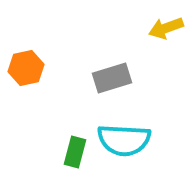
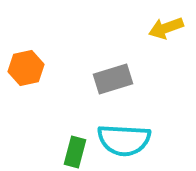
gray rectangle: moved 1 px right, 1 px down
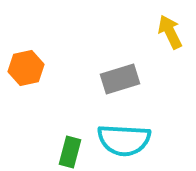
yellow arrow: moved 4 px right, 4 px down; rotated 84 degrees clockwise
gray rectangle: moved 7 px right
green rectangle: moved 5 px left
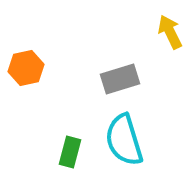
cyan semicircle: rotated 70 degrees clockwise
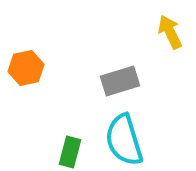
gray rectangle: moved 2 px down
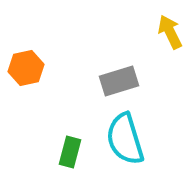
gray rectangle: moved 1 px left
cyan semicircle: moved 1 px right, 1 px up
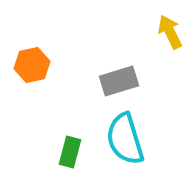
orange hexagon: moved 6 px right, 3 px up
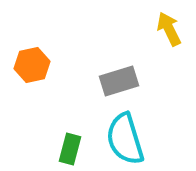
yellow arrow: moved 1 px left, 3 px up
green rectangle: moved 3 px up
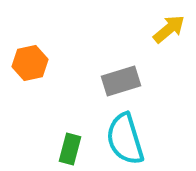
yellow arrow: rotated 76 degrees clockwise
orange hexagon: moved 2 px left, 2 px up
gray rectangle: moved 2 px right
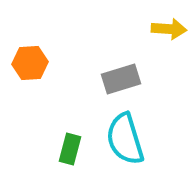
yellow arrow: rotated 44 degrees clockwise
orange hexagon: rotated 8 degrees clockwise
gray rectangle: moved 2 px up
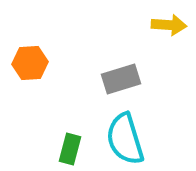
yellow arrow: moved 4 px up
